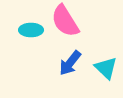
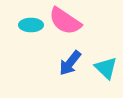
pink semicircle: rotated 24 degrees counterclockwise
cyan ellipse: moved 5 px up
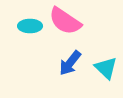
cyan ellipse: moved 1 px left, 1 px down
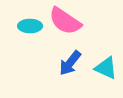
cyan triangle: rotated 20 degrees counterclockwise
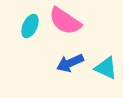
cyan ellipse: rotated 65 degrees counterclockwise
blue arrow: rotated 28 degrees clockwise
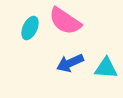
cyan ellipse: moved 2 px down
cyan triangle: rotated 20 degrees counterclockwise
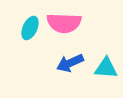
pink semicircle: moved 1 px left, 2 px down; rotated 32 degrees counterclockwise
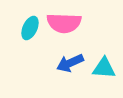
cyan triangle: moved 2 px left
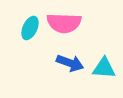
blue arrow: rotated 136 degrees counterclockwise
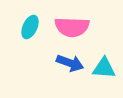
pink semicircle: moved 8 px right, 4 px down
cyan ellipse: moved 1 px up
